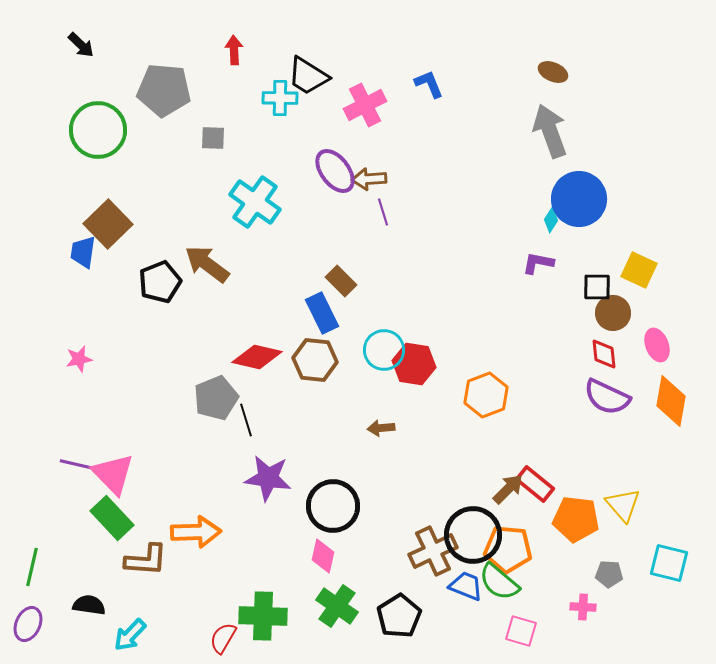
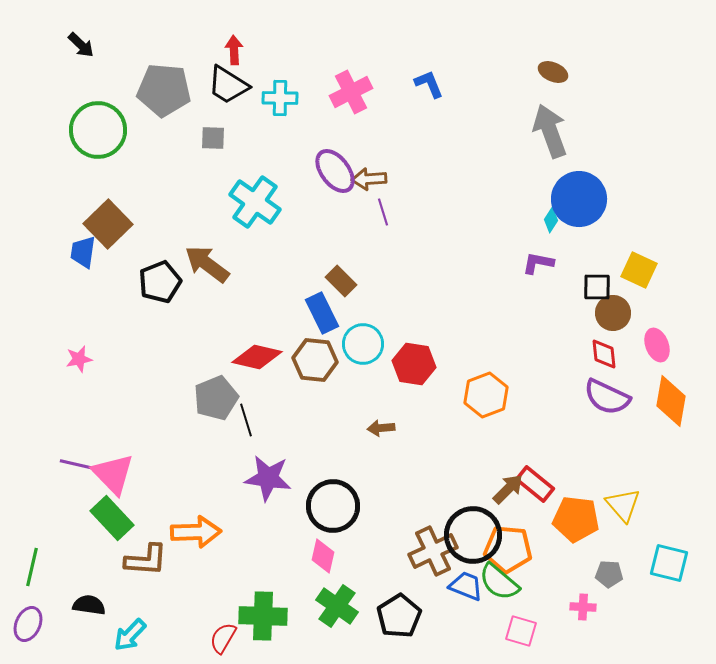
black trapezoid at (308, 76): moved 80 px left, 9 px down
pink cross at (365, 105): moved 14 px left, 13 px up
cyan circle at (384, 350): moved 21 px left, 6 px up
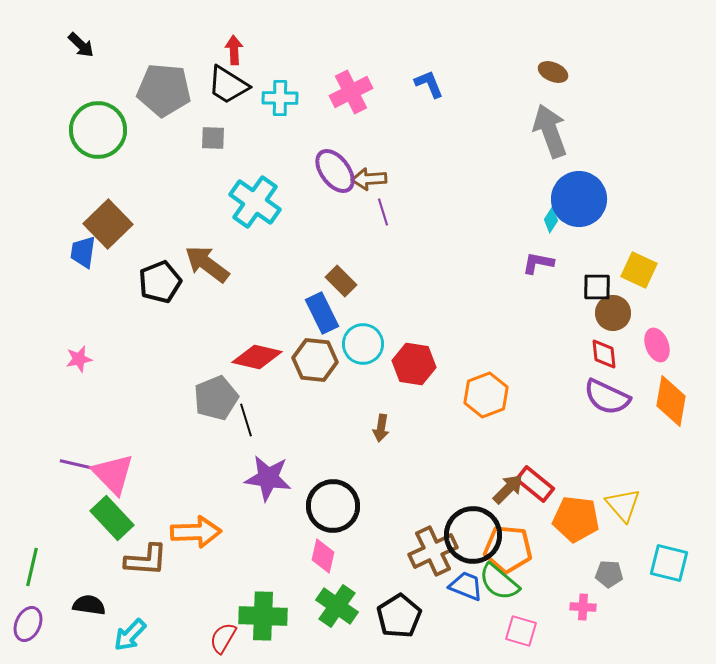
brown arrow at (381, 428): rotated 76 degrees counterclockwise
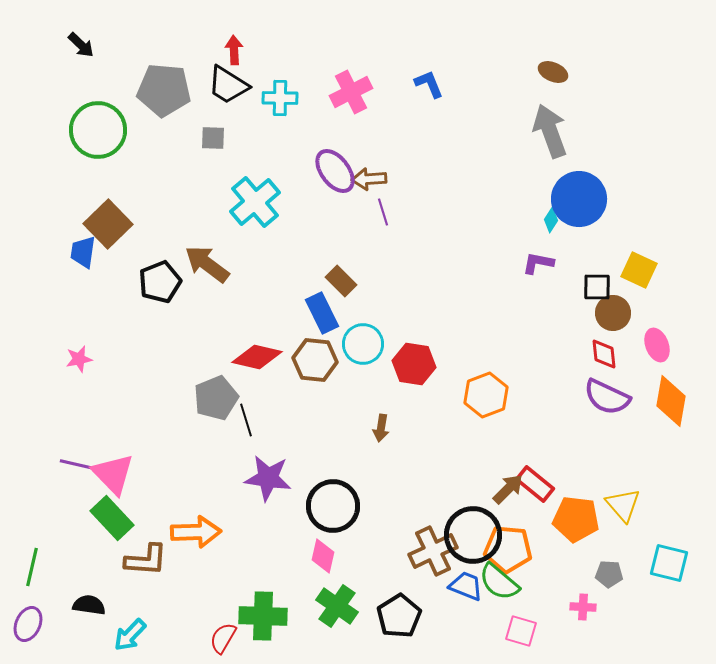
cyan cross at (255, 202): rotated 15 degrees clockwise
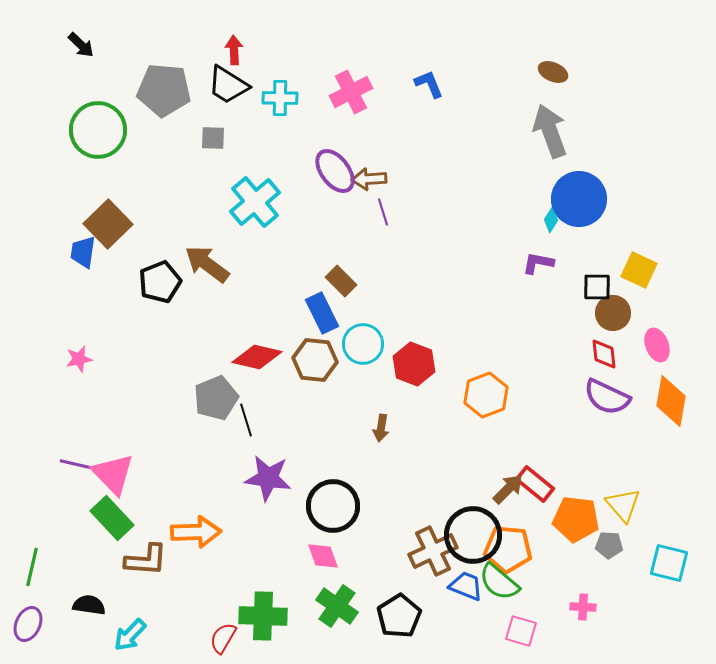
red hexagon at (414, 364): rotated 12 degrees clockwise
pink diamond at (323, 556): rotated 32 degrees counterclockwise
gray pentagon at (609, 574): moved 29 px up
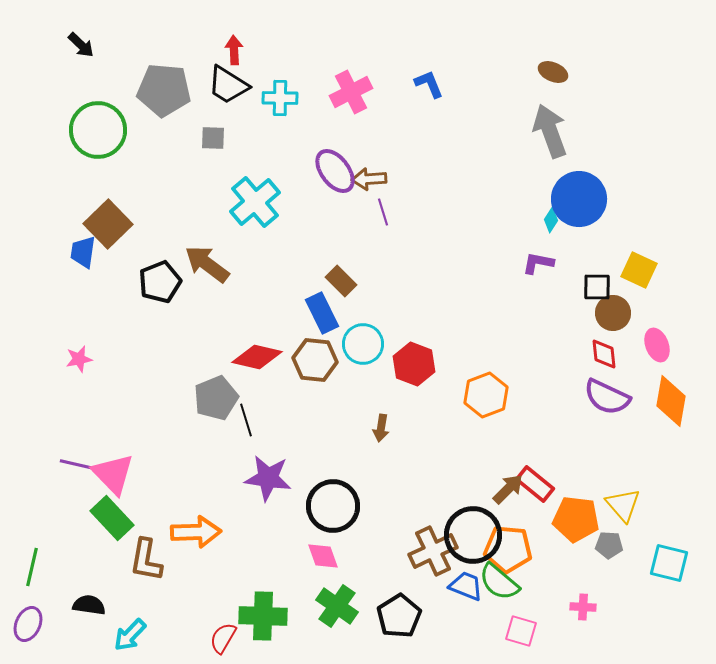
brown L-shape at (146, 560): rotated 96 degrees clockwise
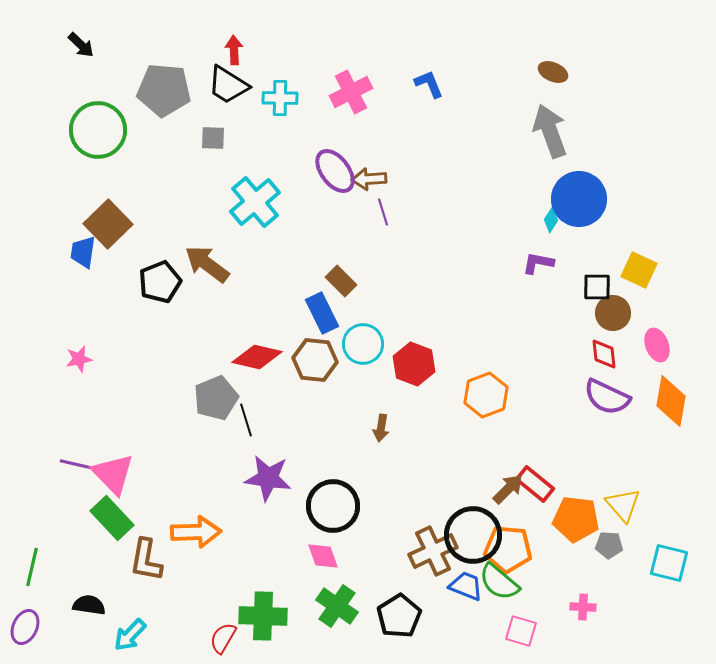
purple ellipse at (28, 624): moved 3 px left, 3 px down
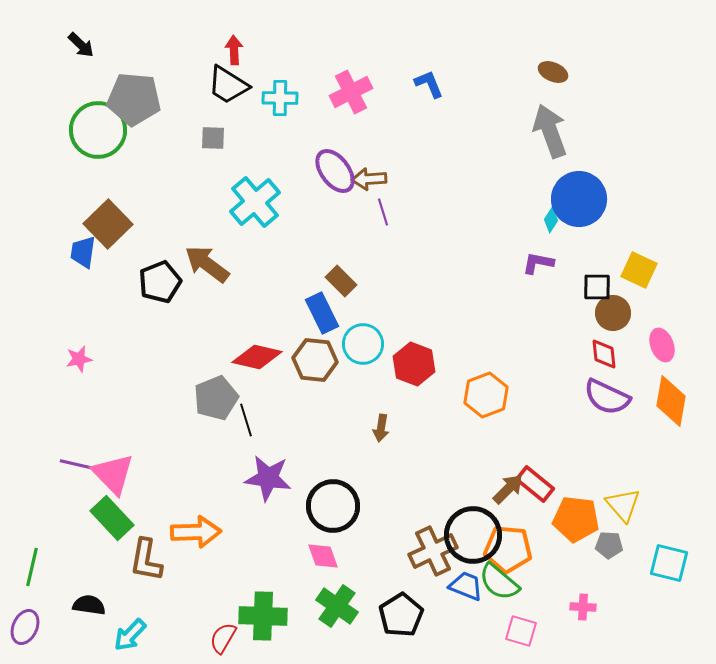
gray pentagon at (164, 90): moved 30 px left, 9 px down
pink ellipse at (657, 345): moved 5 px right
black pentagon at (399, 616): moved 2 px right, 1 px up
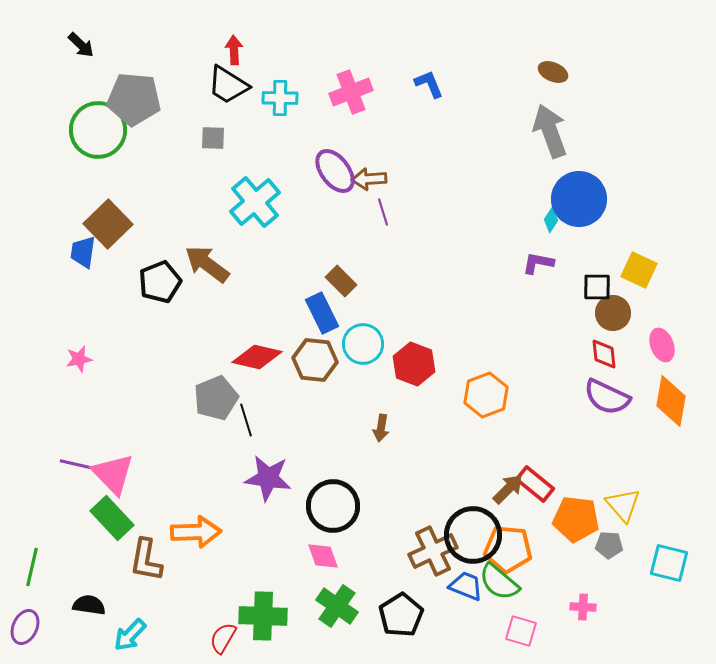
pink cross at (351, 92): rotated 6 degrees clockwise
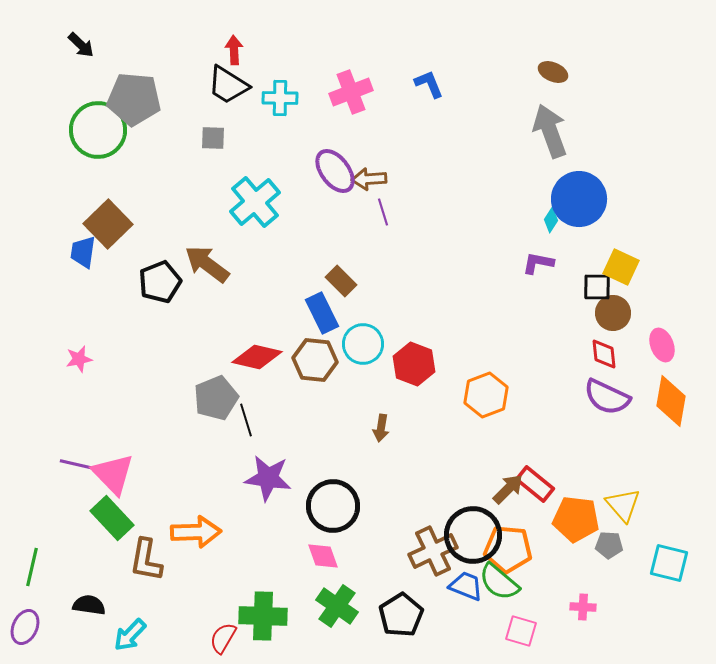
yellow square at (639, 270): moved 18 px left, 3 px up
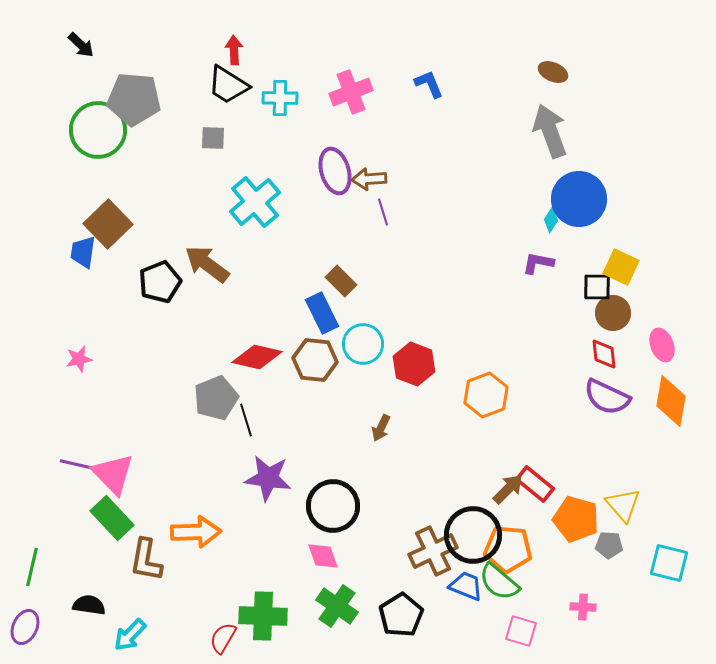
purple ellipse at (335, 171): rotated 21 degrees clockwise
brown arrow at (381, 428): rotated 16 degrees clockwise
orange pentagon at (576, 519): rotated 9 degrees clockwise
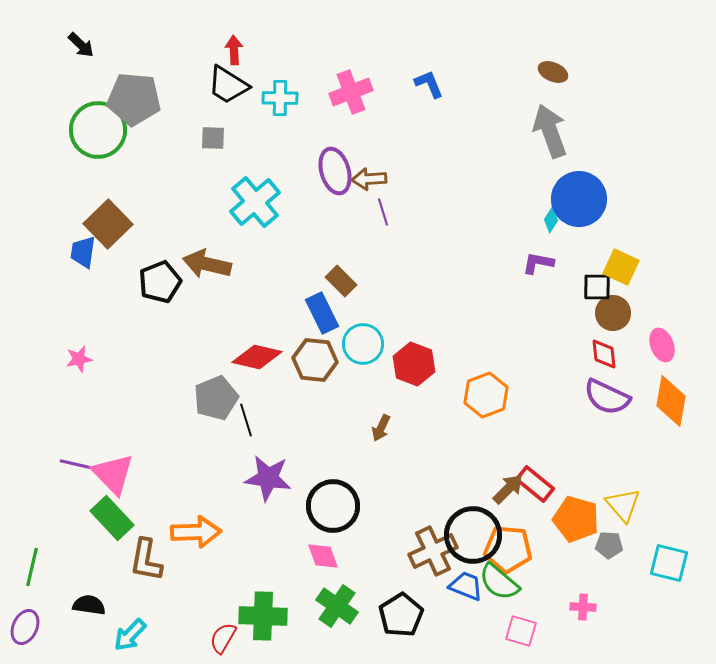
brown arrow at (207, 264): rotated 24 degrees counterclockwise
